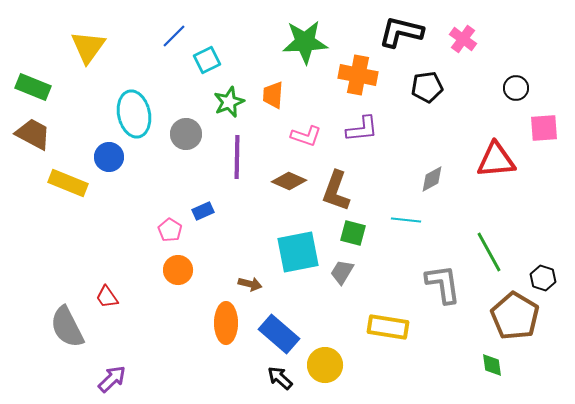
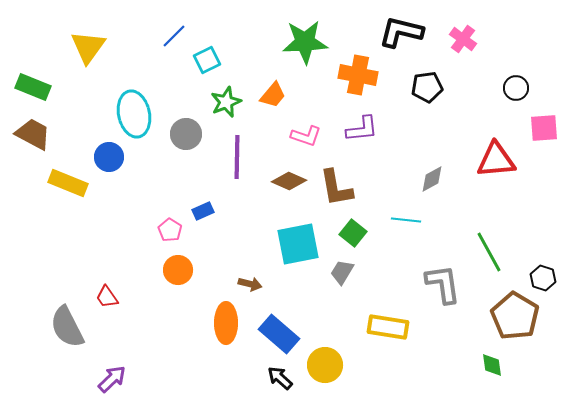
orange trapezoid at (273, 95): rotated 144 degrees counterclockwise
green star at (229, 102): moved 3 px left
brown L-shape at (336, 191): moved 3 px up; rotated 30 degrees counterclockwise
green square at (353, 233): rotated 24 degrees clockwise
cyan square at (298, 252): moved 8 px up
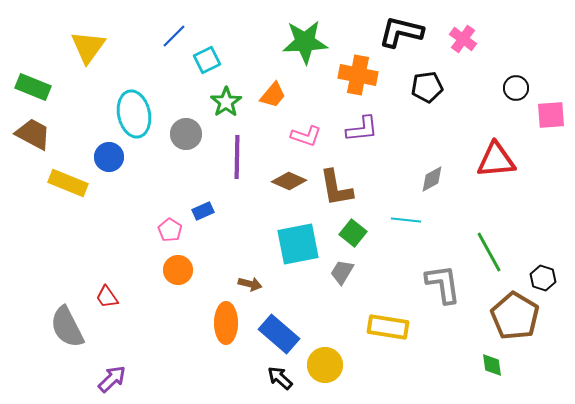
green star at (226, 102): rotated 12 degrees counterclockwise
pink square at (544, 128): moved 7 px right, 13 px up
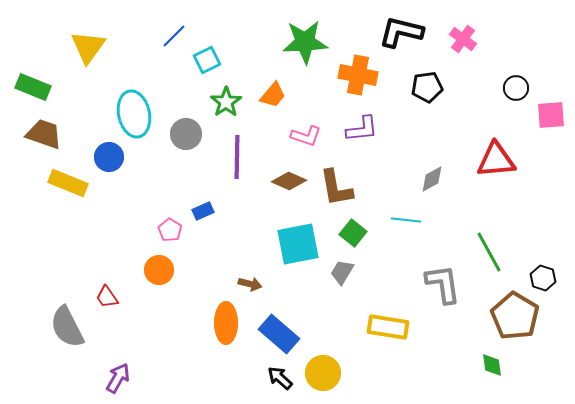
brown trapezoid at (33, 134): moved 11 px right; rotated 9 degrees counterclockwise
orange circle at (178, 270): moved 19 px left
yellow circle at (325, 365): moved 2 px left, 8 px down
purple arrow at (112, 379): moved 6 px right, 1 px up; rotated 16 degrees counterclockwise
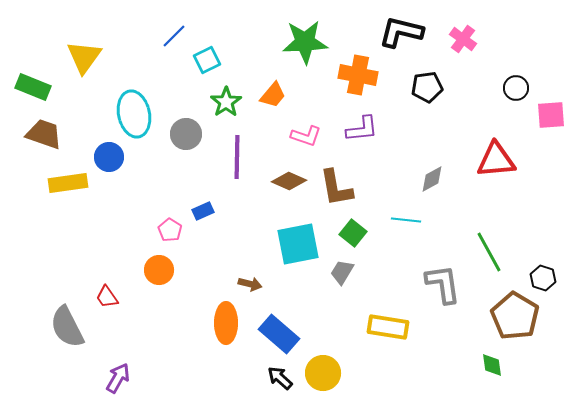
yellow triangle at (88, 47): moved 4 px left, 10 px down
yellow rectangle at (68, 183): rotated 30 degrees counterclockwise
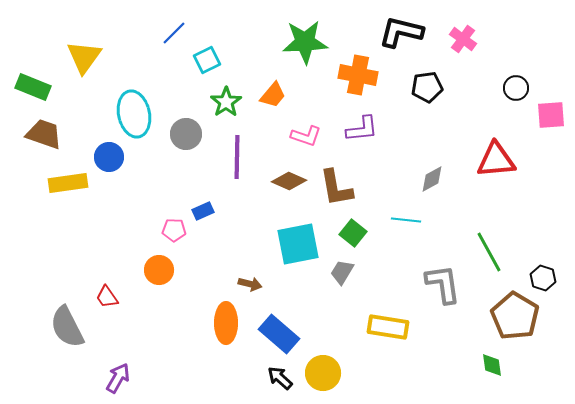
blue line at (174, 36): moved 3 px up
pink pentagon at (170, 230): moved 4 px right; rotated 30 degrees counterclockwise
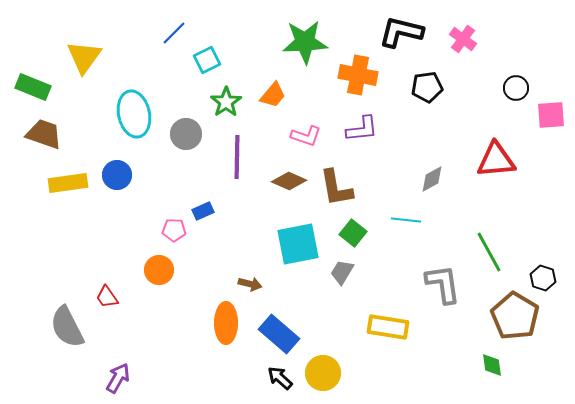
blue circle at (109, 157): moved 8 px right, 18 px down
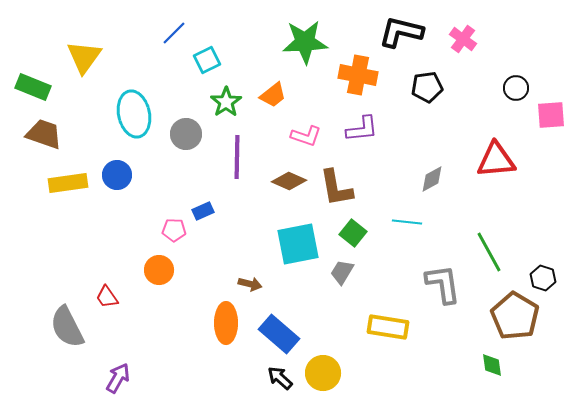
orange trapezoid at (273, 95): rotated 12 degrees clockwise
cyan line at (406, 220): moved 1 px right, 2 px down
